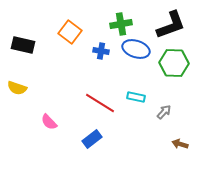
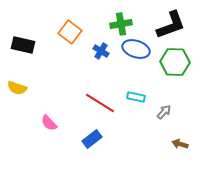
blue cross: rotated 21 degrees clockwise
green hexagon: moved 1 px right, 1 px up
pink semicircle: moved 1 px down
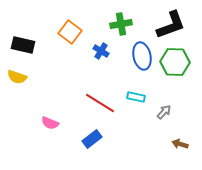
blue ellipse: moved 6 px right, 7 px down; rotated 60 degrees clockwise
yellow semicircle: moved 11 px up
pink semicircle: moved 1 px right; rotated 24 degrees counterclockwise
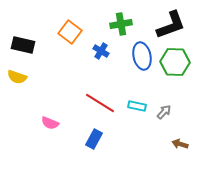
cyan rectangle: moved 1 px right, 9 px down
blue rectangle: moved 2 px right; rotated 24 degrees counterclockwise
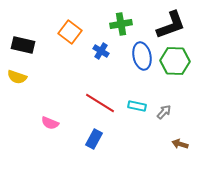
green hexagon: moved 1 px up
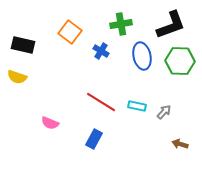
green hexagon: moved 5 px right
red line: moved 1 px right, 1 px up
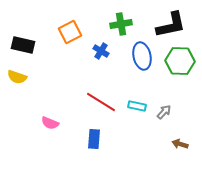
black L-shape: rotated 8 degrees clockwise
orange square: rotated 25 degrees clockwise
blue rectangle: rotated 24 degrees counterclockwise
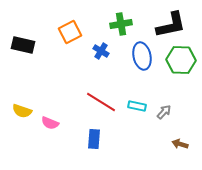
green hexagon: moved 1 px right, 1 px up
yellow semicircle: moved 5 px right, 34 px down
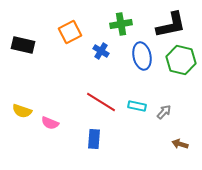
green hexagon: rotated 12 degrees clockwise
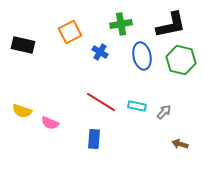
blue cross: moved 1 px left, 1 px down
